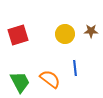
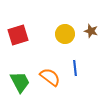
brown star: rotated 16 degrees clockwise
orange semicircle: moved 2 px up
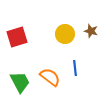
red square: moved 1 px left, 2 px down
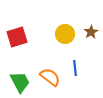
brown star: moved 1 px down; rotated 24 degrees clockwise
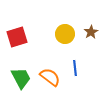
green trapezoid: moved 1 px right, 4 px up
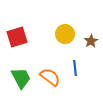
brown star: moved 9 px down
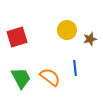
yellow circle: moved 2 px right, 4 px up
brown star: moved 1 px left, 2 px up; rotated 16 degrees clockwise
